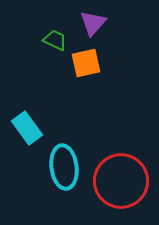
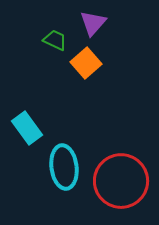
orange square: rotated 28 degrees counterclockwise
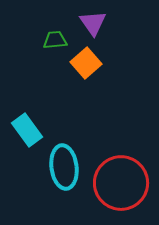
purple triangle: rotated 16 degrees counterclockwise
green trapezoid: rotated 30 degrees counterclockwise
cyan rectangle: moved 2 px down
red circle: moved 2 px down
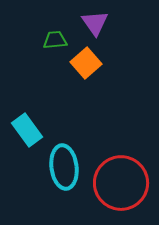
purple triangle: moved 2 px right
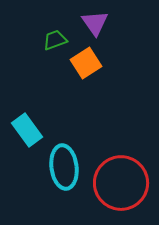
green trapezoid: rotated 15 degrees counterclockwise
orange square: rotated 8 degrees clockwise
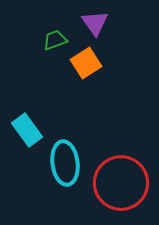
cyan ellipse: moved 1 px right, 4 px up
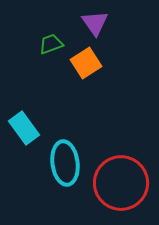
green trapezoid: moved 4 px left, 4 px down
cyan rectangle: moved 3 px left, 2 px up
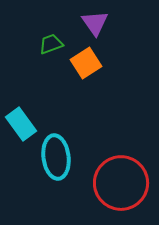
cyan rectangle: moved 3 px left, 4 px up
cyan ellipse: moved 9 px left, 6 px up
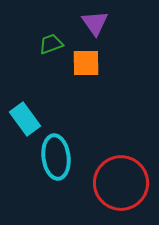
orange square: rotated 32 degrees clockwise
cyan rectangle: moved 4 px right, 5 px up
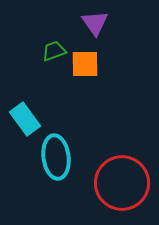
green trapezoid: moved 3 px right, 7 px down
orange square: moved 1 px left, 1 px down
red circle: moved 1 px right
